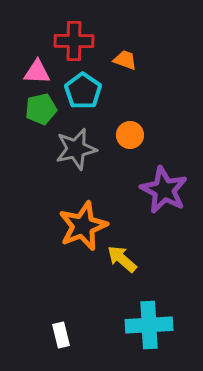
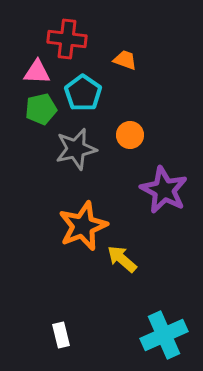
red cross: moved 7 px left, 2 px up; rotated 6 degrees clockwise
cyan pentagon: moved 2 px down
cyan cross: moved 15 px right, 10 px down; rotated 21 degrees counterclockwise
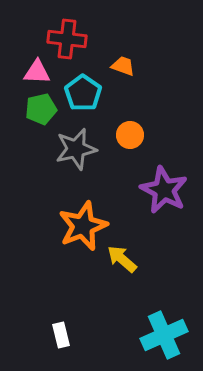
orange trapezoid: moved 2 px left, 6 px down
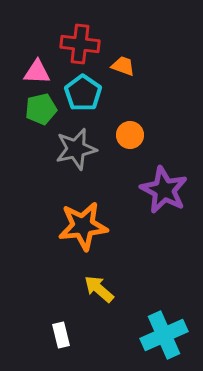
red cross: moved 13 px right, 5 px down
orange star: rotated 15 degrees clockwise
yellow arrow: moved 23 px left, 30 px down
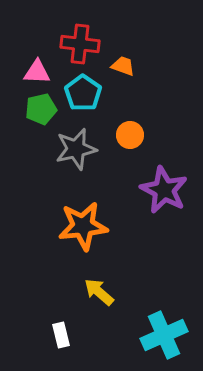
yellow arrow: moved 3 px down
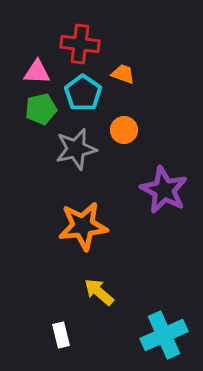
orange trapezoid: moved 8 px down
orange circle: moved 6 px left, 5 px up
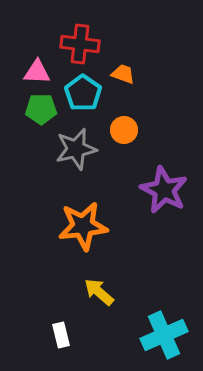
green pentagon: rotated 12 degrees clockwise
